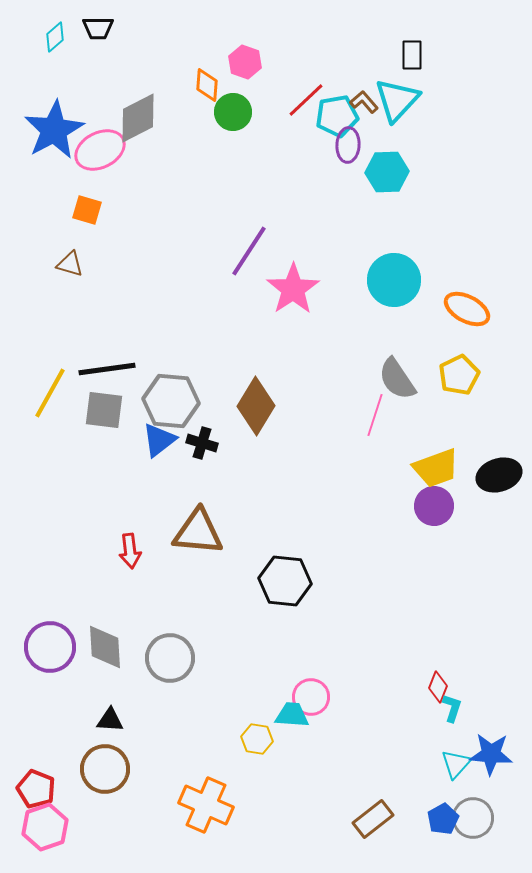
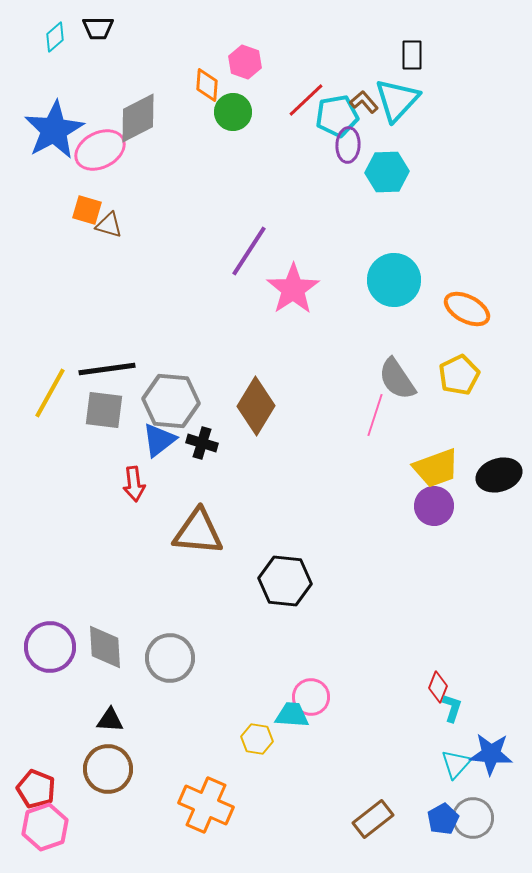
brown triangle at (70, 264): moved 39 px right, 39 px up
red arrow at (130, 551): moved 4 px right, 67 px up
brown circle at (105, 769): moved 3 px right
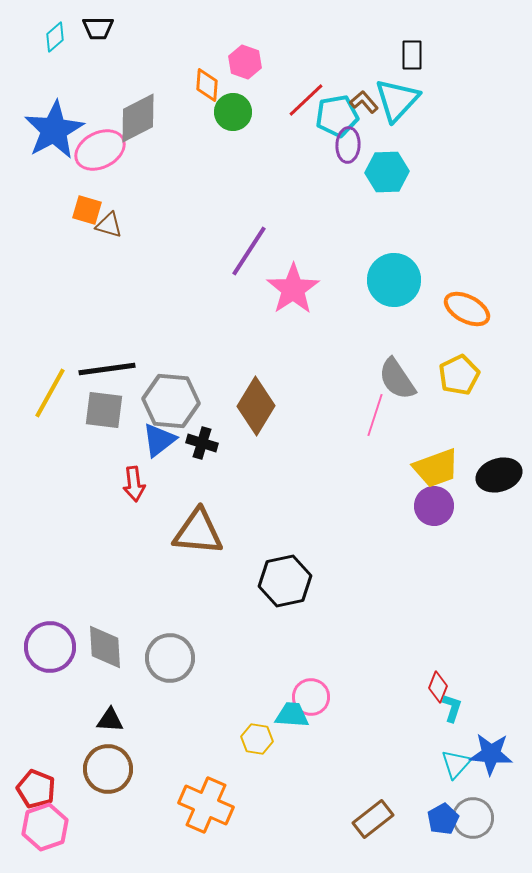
black hexagon at (285, 581): rotated 18 degrees counterclockwise
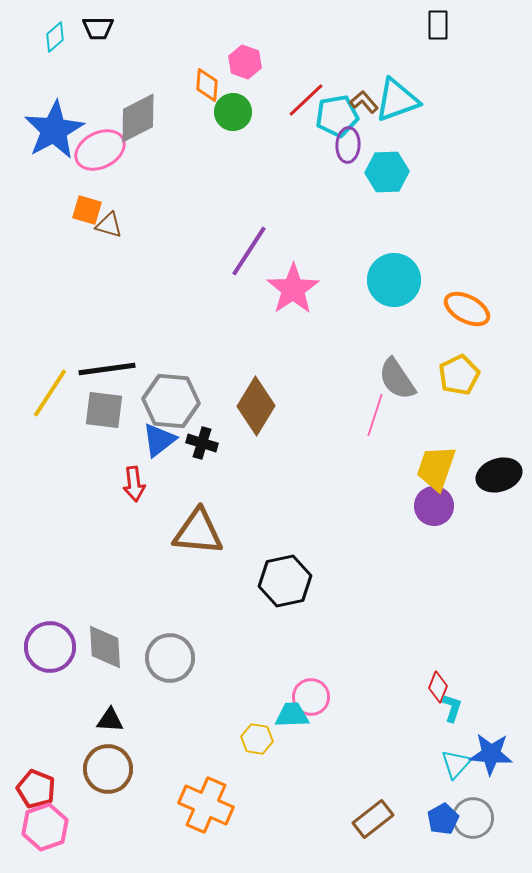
black rectangle at (412, 55): moved 26 px right, 30 px up
cyan triangle at (397, 100): rotated 27 degrees clockwise
yellow line at (50, 393): rotated 4 degrees clockwise
yellow trapezoid at (436, 468): rotated 129 degrees clockwise
cyan trapezoid at (292, 715): rotated 6 degrees counterclockwise
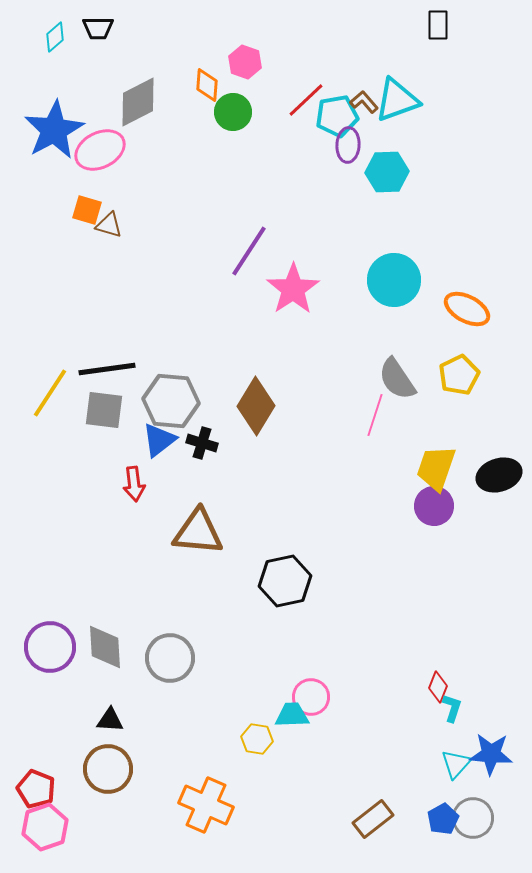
gray diamond at (138, 118): moved 16 px up
